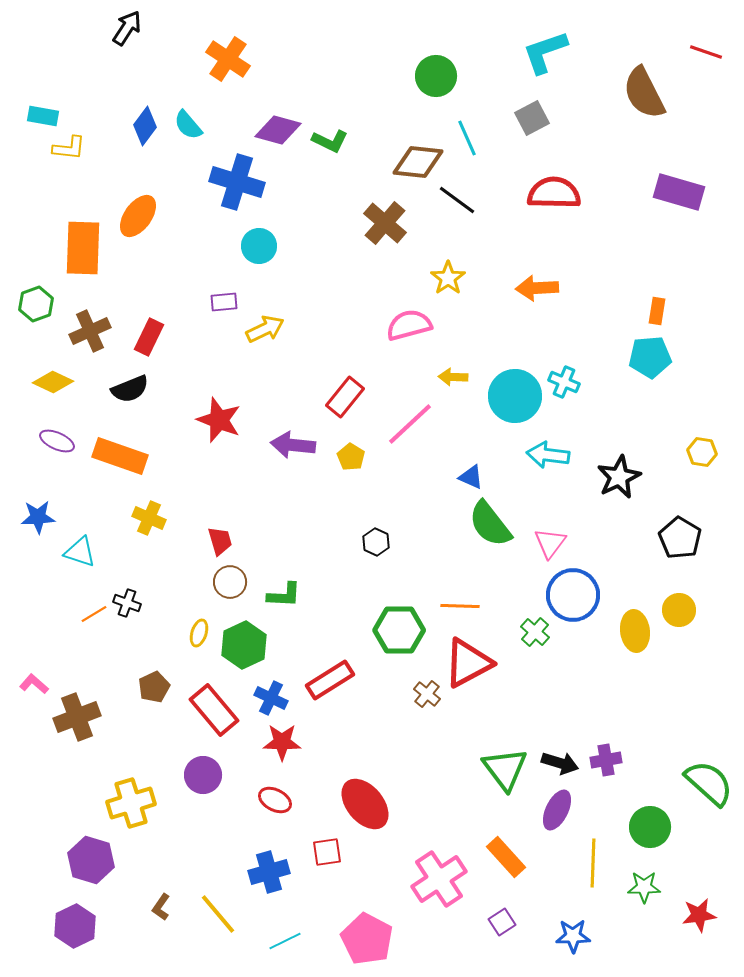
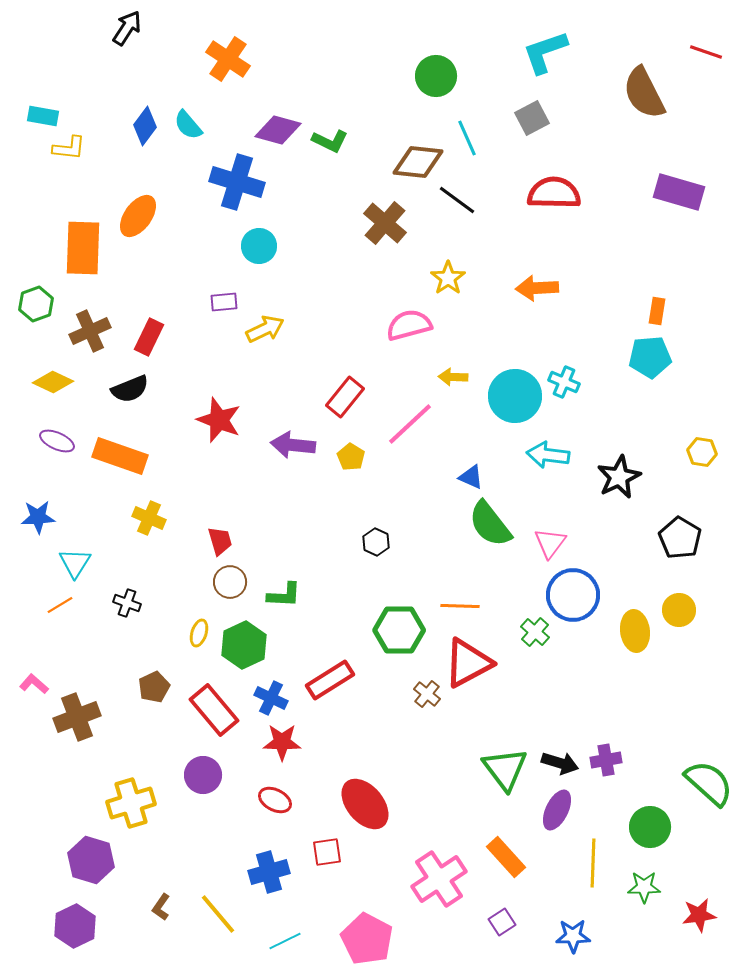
cyan triangle at (80, 552): moved 5 px left, 11 px down; rotated 44 degrees clockwise
orange line at (94, 614): moved 34 px left, 9 px up
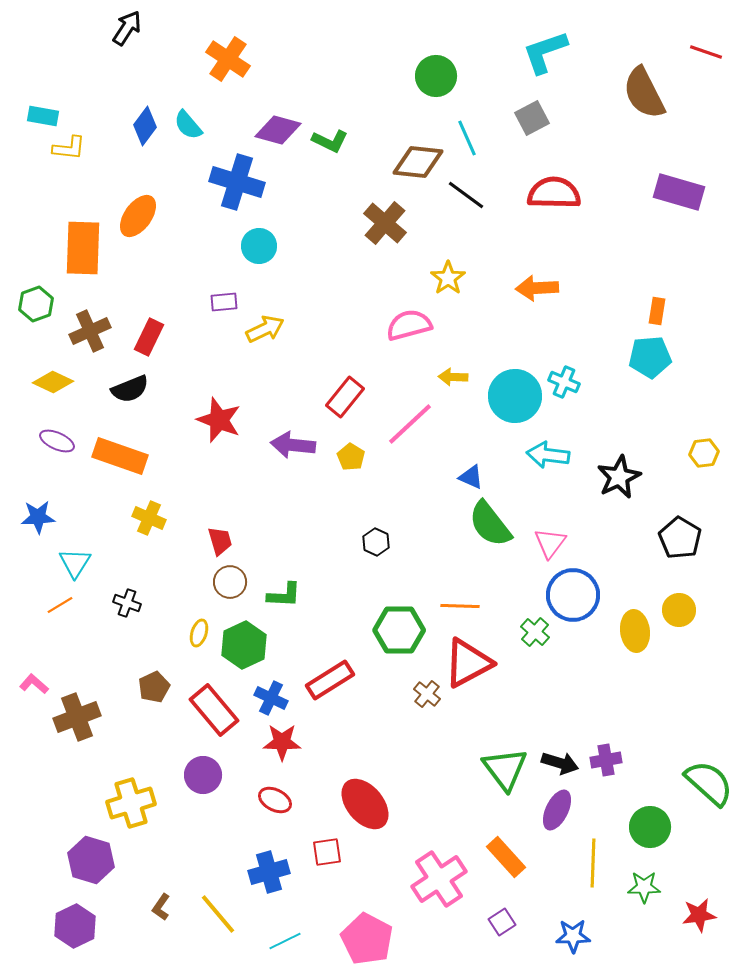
black line at (457, 200): moved 9 px right, 5 px up
yellow hexagon at (702, 452): moved 2 px right, 1 px down; rotated 16 degrees counterclockwise
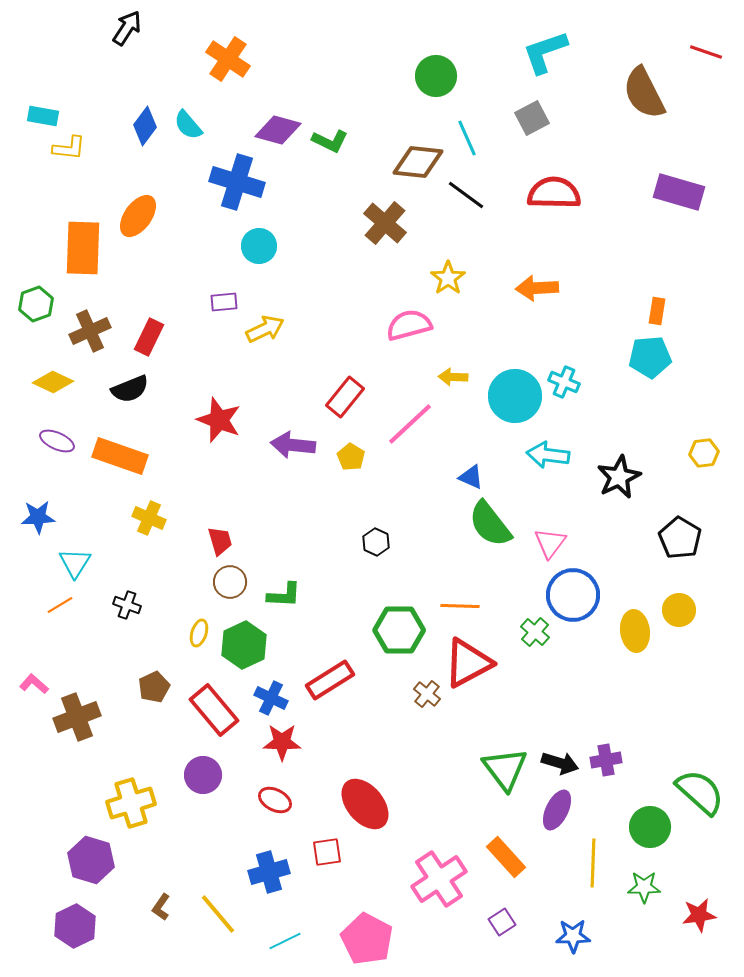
black cross at (127, 603): moved 2 px down
green semicircle at (709, 783): moved 9 px left, 9 px down
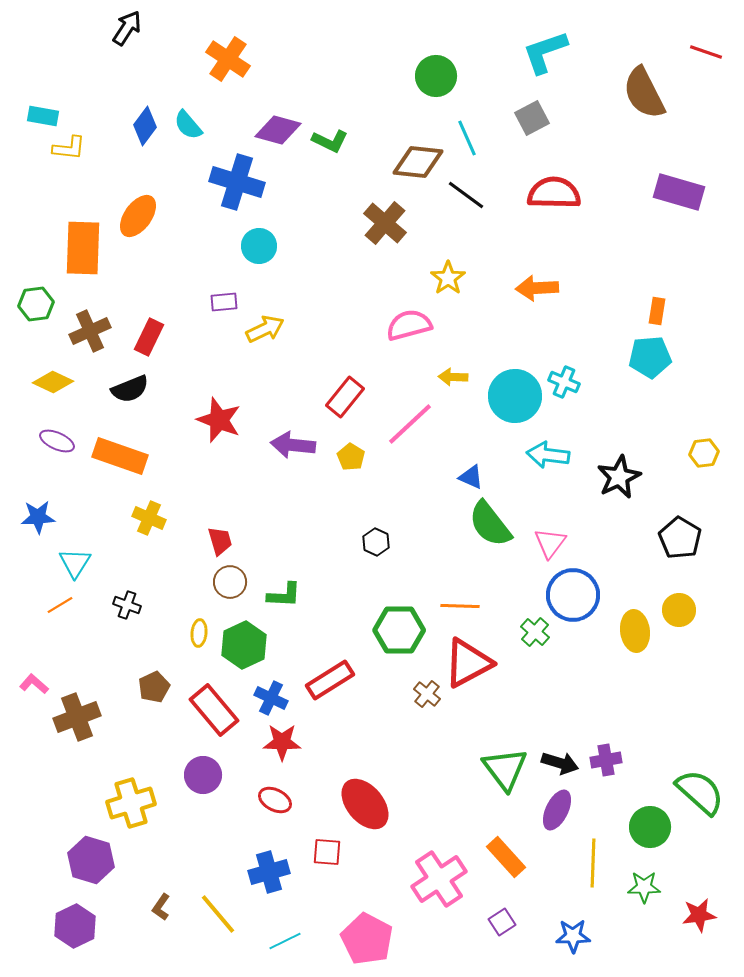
green hexagon at (36, 304): rotated 12 degrees clockwise
yellow ellipse at (199, 633): rotated 12 degrees counterclockwise
red square at (327, 852): rotated 12 degrees clockwise
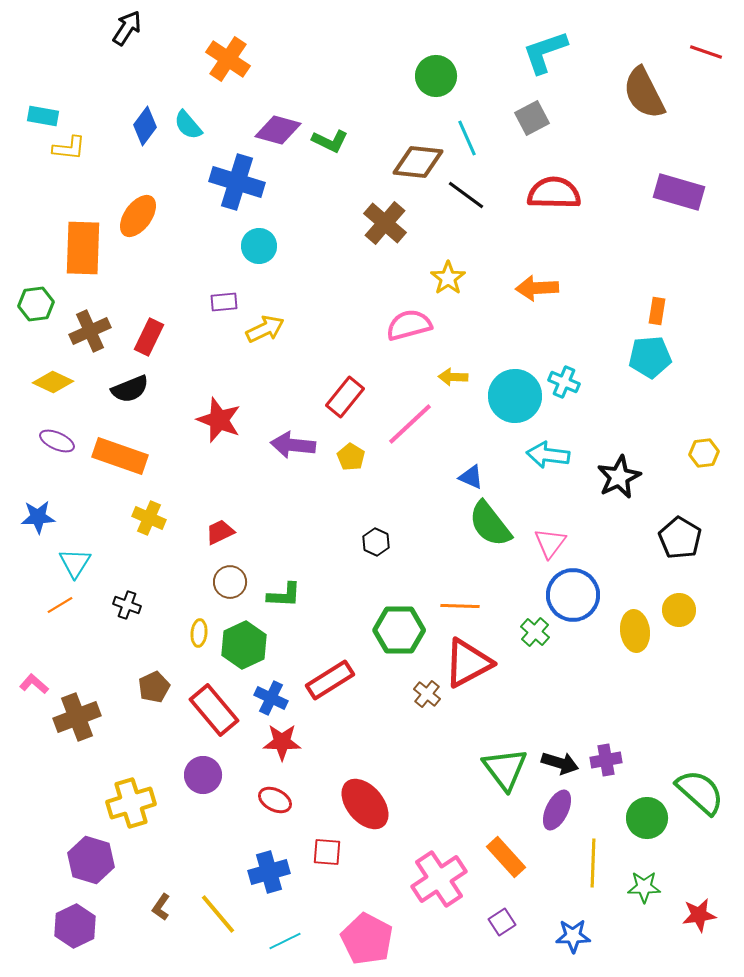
red trapezoid at (220, 541): moved 9 px up; rotated 100 degrees counterclockwise
green circle at (650, 827): moved 3 px left, 9 px up
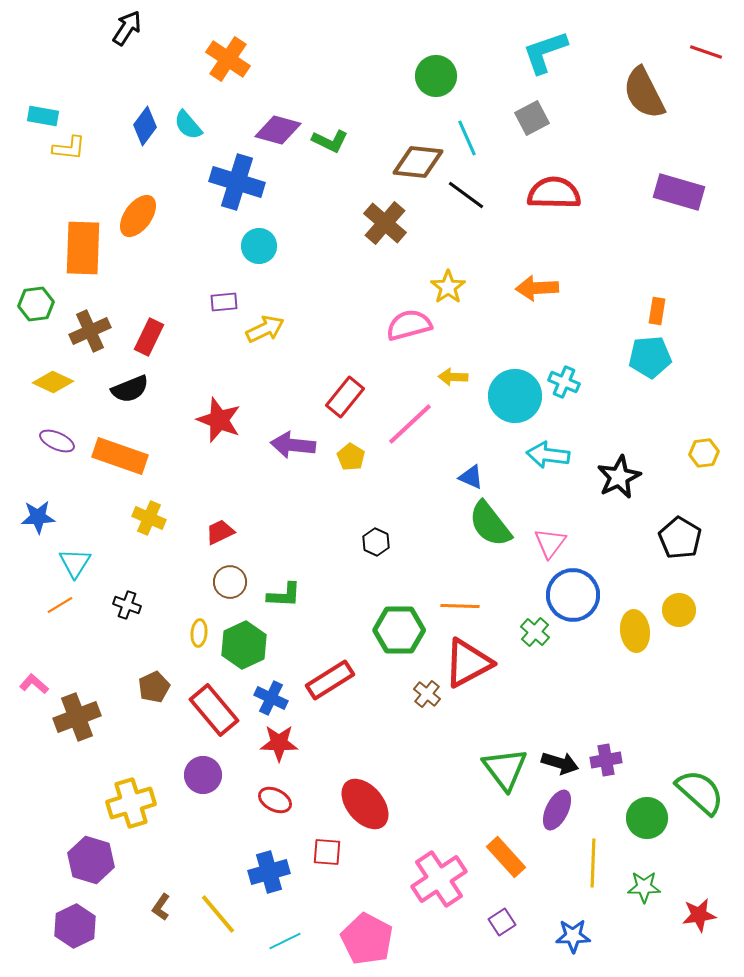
yellow star at (448, 278): moved 9 px down
red star at (282, 742): moved 3 px left, 1 px down
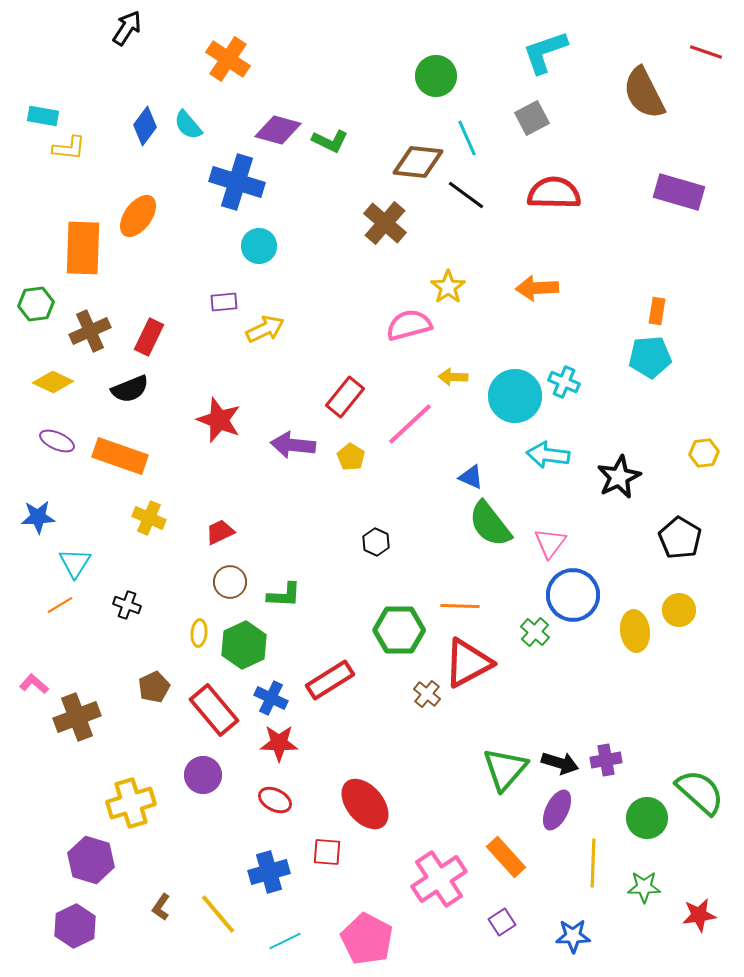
green triangle at (505, 769): rotated 18 degrees clockwise
